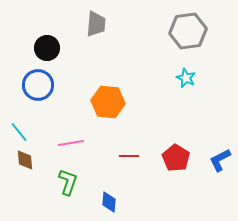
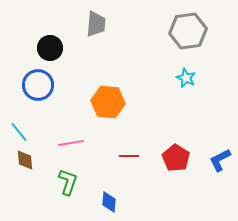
black circle: moved 3 px right
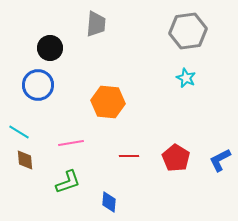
cyan line: rotated 20 degrees counterclockwise
green L-shape: rotated 52 degrees clockwise
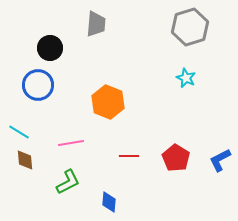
gray hexagon: moved 2 px right, 4 px up; rotated 9 degrees counterclockwise
orange hexagon: rotated 16 degrees clockwise
green L-shape: rotated 8 degrees counterclockwise
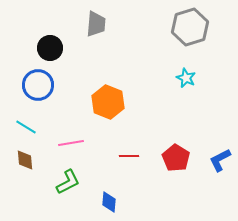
cyan line: moved 7 px right, 5 px up
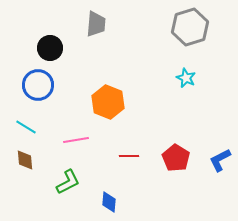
pink line: moved 5 px right, 3 px up
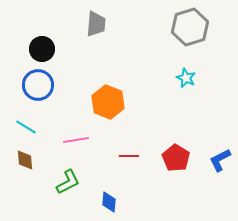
black circle: moved 8 px left, 1 px down
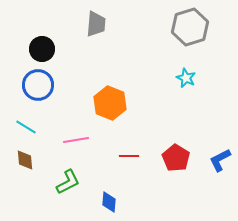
orange hexagon: moved 2 px right, 1 px down
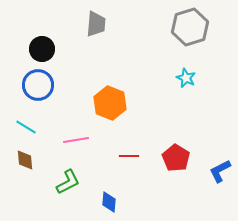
blue L-shape: moved 11 px down
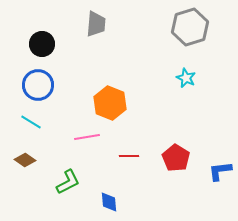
black circle: moved 5 px up
cyan line: moved 5 px right, 5 px up
pink line: moved 11 px right, 3 px up
brown diamond: rotated 50 degrees counterclockwise
blue L-shape: rotated 20 degrees clockwise
blue diamond: rotated 10 degrees counterclockwise
